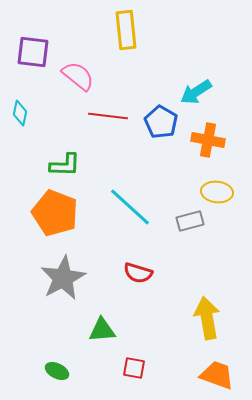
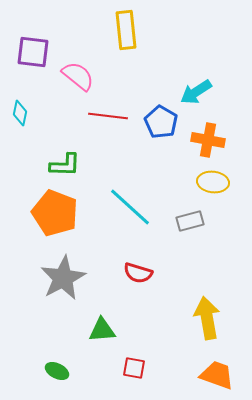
yellow ellipse: moved 4 px left, 10 px up
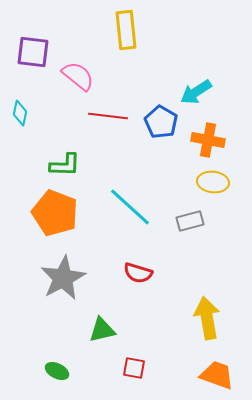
green triangle: rotated 8 degrees counterclockwise
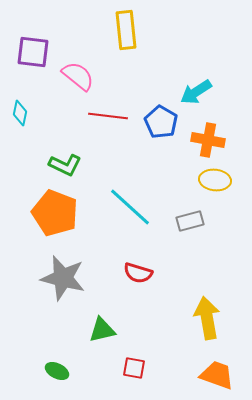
green L-shape: rotated 24 degrees clockwise
yellow ellipse: moved 2 px right, 2 px up
gray star: rotated 30 degrees counterclockwise
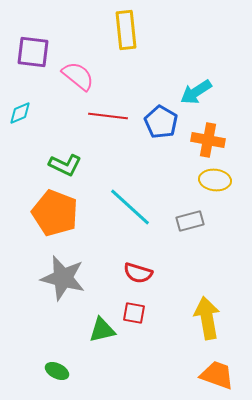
cyan diamond: rotated 55 degrees clockwise
red square: moved 55 px up
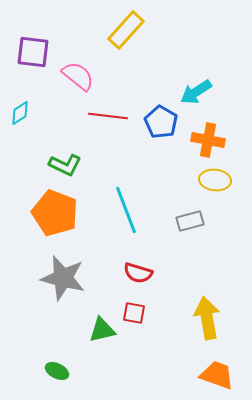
yellow rectangle: rotated 48 degrees clockwise
cyan diamond: rotated 10 degrees counterclockwise
cyan line: moved 4 px left, 3 px down; rotated 27 degrees clockwise
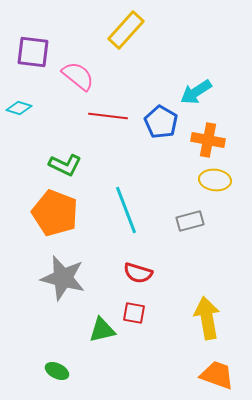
cyan diamond: moved 1 px left, 5 px up; rotated 50 degrees clockwise
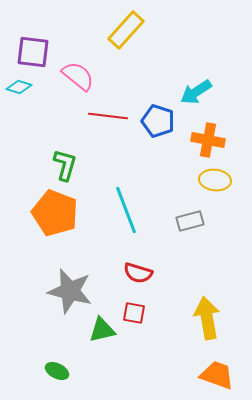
cyan diamond: moved 21 px up
blue pentagon: moved 3 px left, 1 px up; rotated 12 degrees counterclockwise
green L-shape: rotated 100 degrees counterclockwise
gray star: moved 7 px right, 13 px down
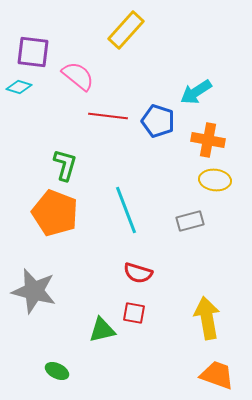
gray star: moved 36 px left
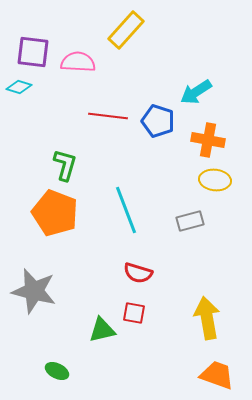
pink semicircle: moved 14 px up; rotated 36 degrees counterclockwise
